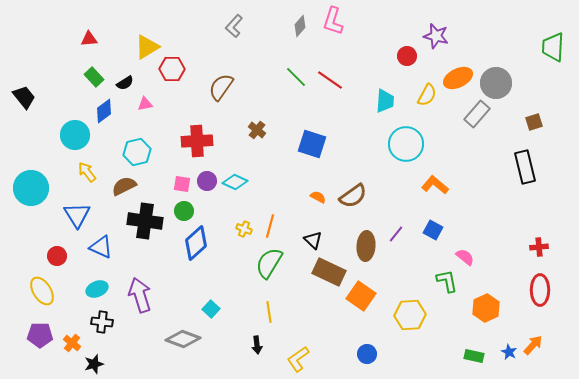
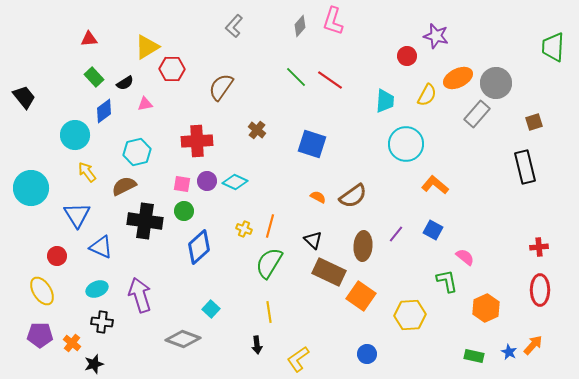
blue diamond at (196, 243): moved 3 px right, 4 px down
brown ellipse at (366, 246): moved 3 px left
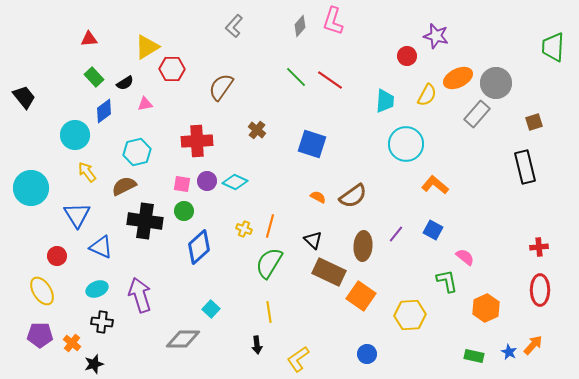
gray diamond at (183, 339): rotated 20 degrees counterclockwise
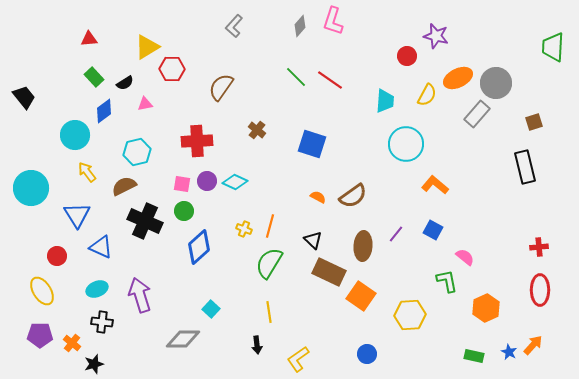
black cross at (145, 221): rotated 16 degrees clockwise
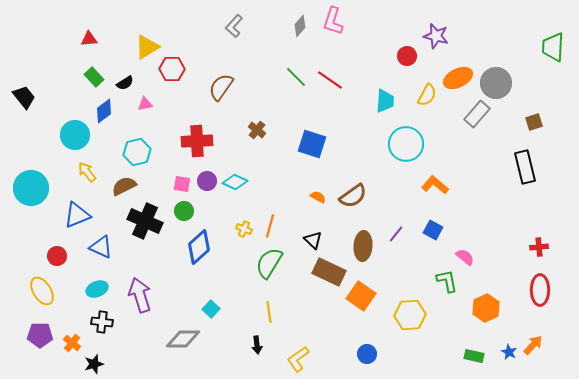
blue triangle at (77, 215): rotated 40 degrees clockwise
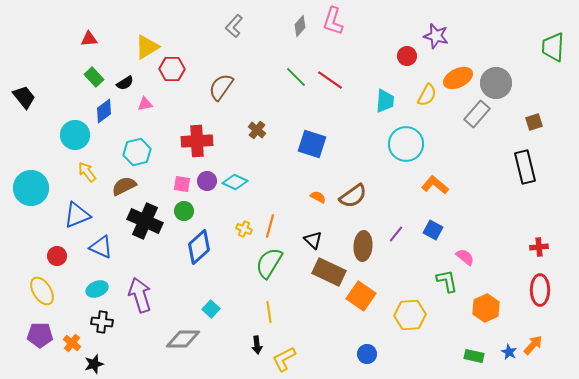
yellow L-shape at (298, 359): moved 14 px left; rotated 8 degrees clockwise
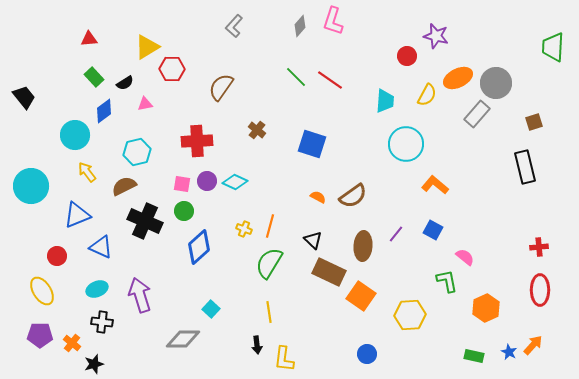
cyan circle at (31, 188): moved 2 px up
yellow L-shape at (284, 359): rotated 56 degrees counterclockwise
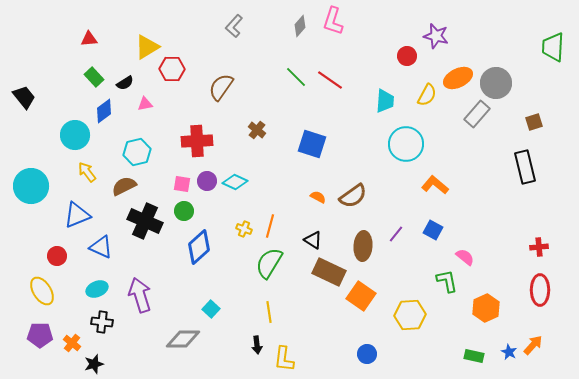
black triangle at (313, 240): rotated 12 degrees counterclockwise
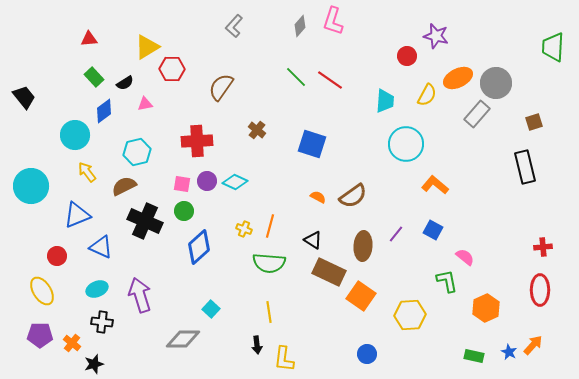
red cross at (539, 247): moved 4 px right
green semicircle at (269, 263): rotated 116 degrees counterclockwise
